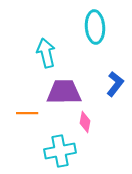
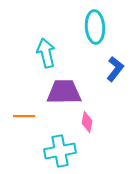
blue L-shape: moved 15 px up
orange line: moved 3 px left, 3 px down
pink diamond: moved 2 px right
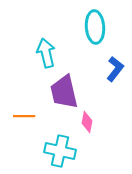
purple trapezoid: rotated 102 degrees counterclockwise
cyan cross: rotated 24 degrees clockwise
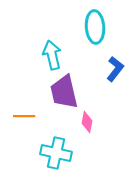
cyan arrow: moved 6 px right, 2 px down
cyan cross: moved 4 px left, 2 px down
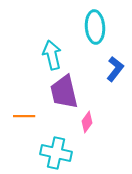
pink diamond: rotated 25 degrees clockwise
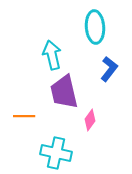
blue L-shape: moved 6 px left
pink diamond: moved 3 px right, 2 px up
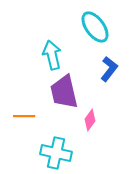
cyan ellipse: rotated 32 degrees counterclockwise
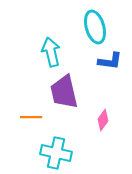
cyan ellipse: rotated 20 degrees clockwise
cyan arrow: moved 1 px left, 3 px up
blue L-shape: moved 1 px right, 8 px up; rotated 60 degrees clockwise
orange line: moved 7 px right, 1 px down
pink diamond: moved 13 px right
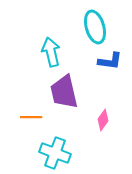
cyan cross: moved 1 px left; rotated 8 degrees clockwise
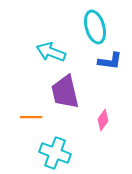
cyan arrow: rotated 56 degrees counterclockwise
purple trapezoid: moved 1 px right
